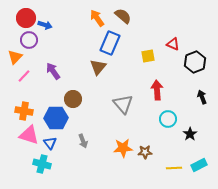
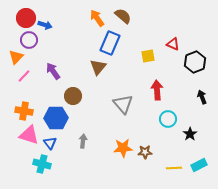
orange triangle: moved 1 px right
brown circle: moved 3 px up
gray arrow: rotated 152 degrees counterclockwise
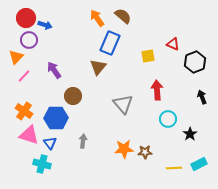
purple arrow: moved 1 px right, 1 px up
orange cross: rotated 24 degrees clockwise
orange star: moved 1 px right, 1 px down
cyan rectangle: moved 1 px up
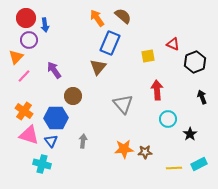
blue arrow: rotated 64 degrees clockwise
blue triangle: moved 1 px right, 2 px up
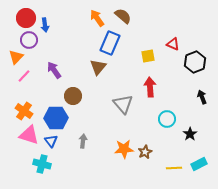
red arrow: moved 7 px left, 3 px up
cyan circle: moved 1 px left
brown star: rotated 24 degrees counterclockwise
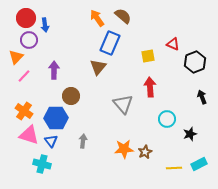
purple arrow: rotated 36 degrees clockwise
brown circle: moved 2 px left
black star: rotated 16 degrees clockwise
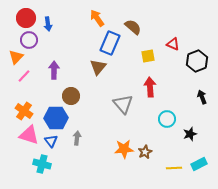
brown semicircle: moved 10 px right, 11 px down
blue arrow: moved 3 px right, 1 px up
black hexagon: moved 2 px right, 1 px up
gray arrow: moved 6 px left, 3 px up
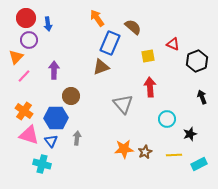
brown triangle: moved 3 px right; rotated 30 degrees clockwise
yellow line: moved 13 px up
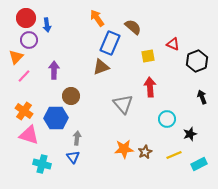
blue arrow: moved 1 px left, 1 px down
blue triangle: moved 22 px right, 16 px down
yellow line: rotated 21 degrees counterclockwise
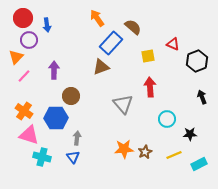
red circle: moved 3 px left
blue rectangle: moved 1 px right; rotated 20 degrees clockwise
black star: rotated 16 degrees clockwise
cyan cross: moved 7 px up
